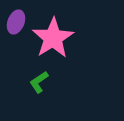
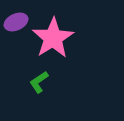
purple ellipse: rotated 45 degrees clockwise
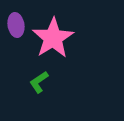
purple ellipse: moved 3 px down; rotated 75 degrees counterclockwise
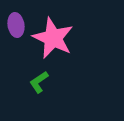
pink star: rotated 15 degrees counterclockwise
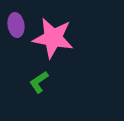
pink star: rotated 15 degrees counterclockwise
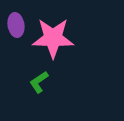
pink star: rotated 9 degrees counterclockwise
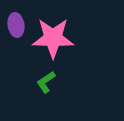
green L-shape: moved 7 px right
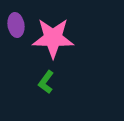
green L-shape: rotated 20 degrees counterclockwise
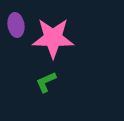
green L-shape: rotated 30 degrees clockwise
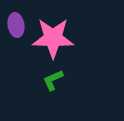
green L-shape: moved 7 px right, 2 px up
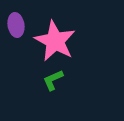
pink star: moved 2 px right, 3 px down; rotated 27 degrees clockwise
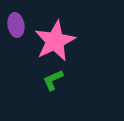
pink star: rotated 18 degrees clockwise
